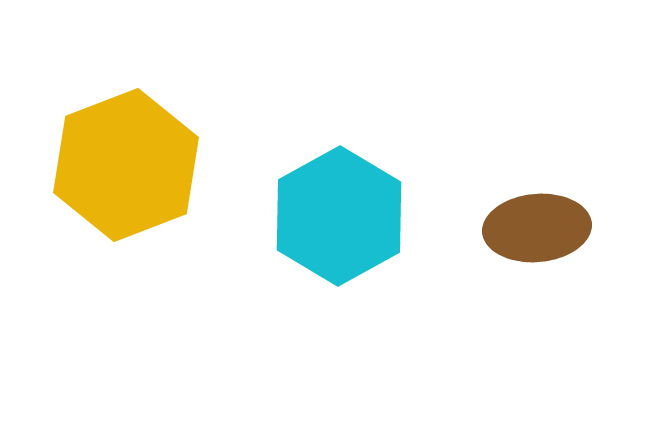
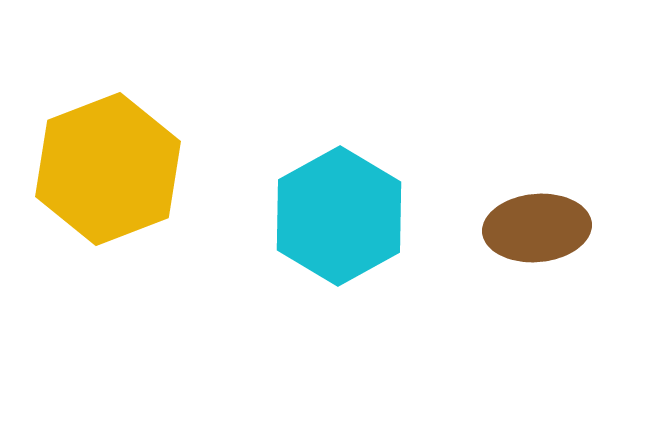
yellow hexagon: moved 18 px left, 4 px down
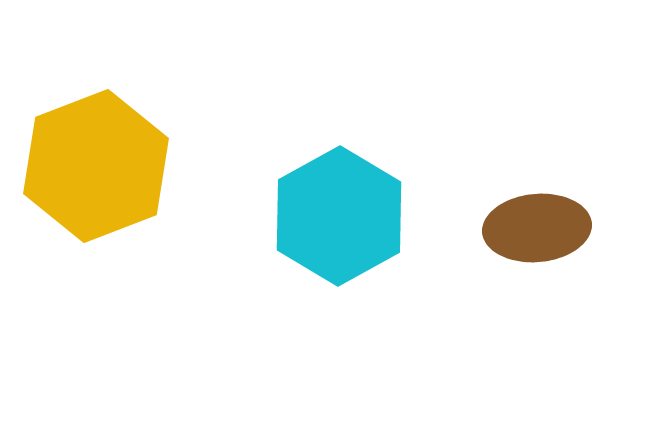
yellow hexagon: moved 12 px left, 3 px up
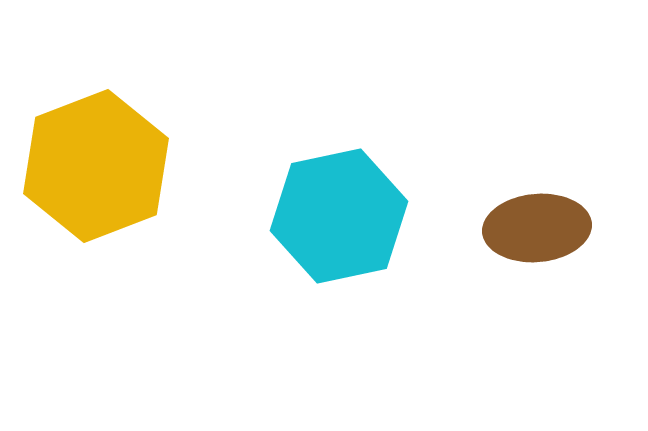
cyan hexagon: rotated 17 degrees clockwise
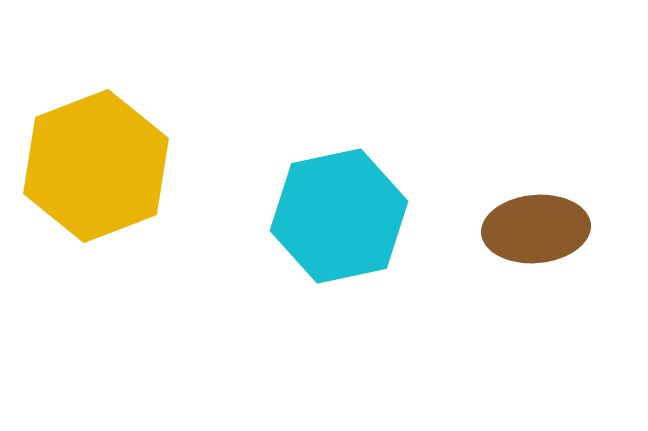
brown ellipse: moved 1 px left, 1 px down
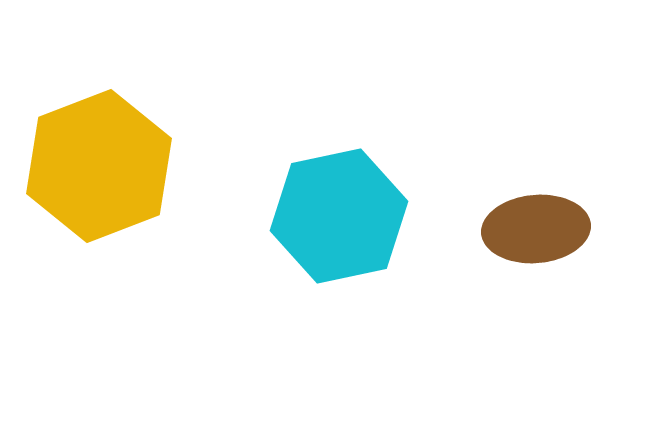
yellow hexagon: moved 3 px right
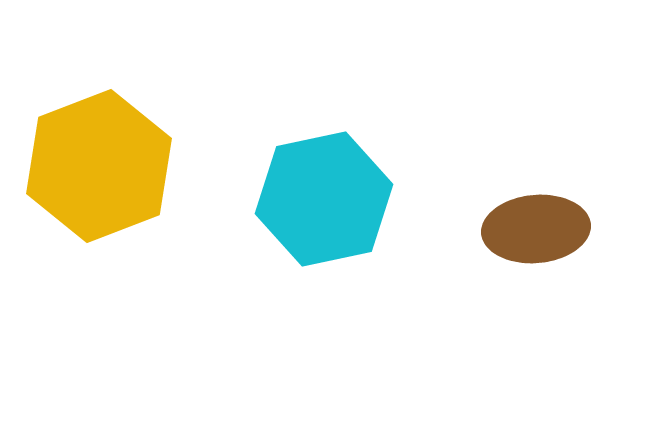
cyan hexagon: moved 15 px left, 17 px up
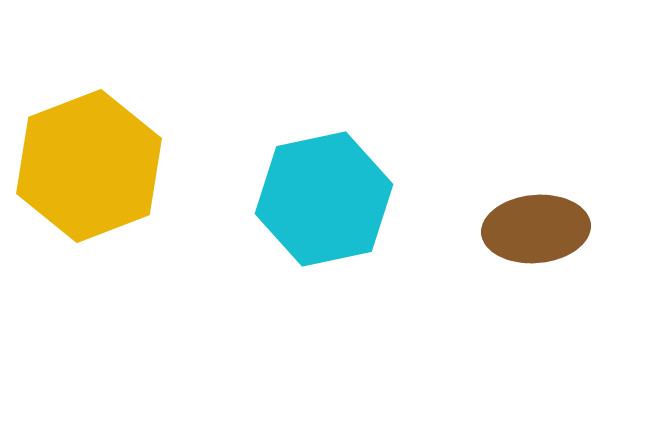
yellow hexagon: moved 10 px left
